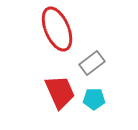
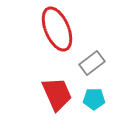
red trapezoid: moved 3 px left, 2 px down
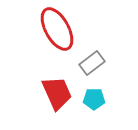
red ellipse: rotated 6 degrees counterclockwise
red trapezoid: moved 1 px up
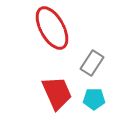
red ellipse: moved 5 px left, 1 px up
gray rectangle: rotated 20 degrees counterclockwise
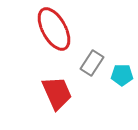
red ellipse: moved 2 px right, 1 px down
cyan pentagon: moved 28 px right, 24 px up
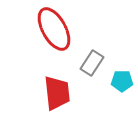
cyan pentagon: moved 6 px down
red trapezoid: rotated 18 degrees clockwise
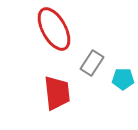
cyan pentagon: moved 1 px right, 2 px up
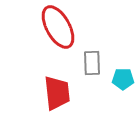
red ellipse: moved 4 px right, 2 px up
gray rectangle: rotated 35 degrees counterclockwise
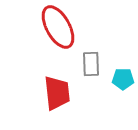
gray rectangle: moved 1 px left, 1 px down
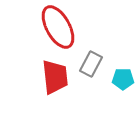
gray rectangle: rotated 30 degrees clockwise
red trapezoid: moved 2 px left, 16 px up
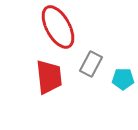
red trapezoid: moved 6 px left
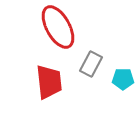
red trapezoid: moved 5 px down
